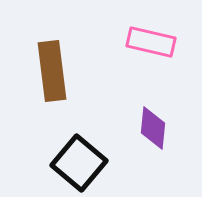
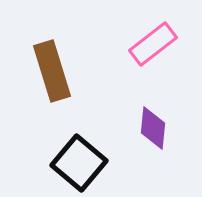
pink rectangle: moved 2 px right, 2 px down; rotated 51 degrees counterclockwise
brown rectangle: rotated 10 degrees counterclockwise
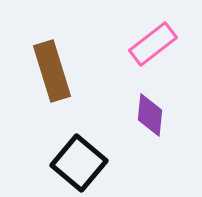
purple diamond: moved 3 px left, 13 px up
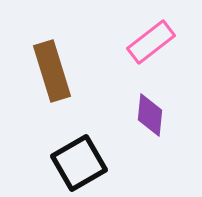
pink rectangle: moved 2 px left, 2 px up
black square: rotated 20 degrees clockwise
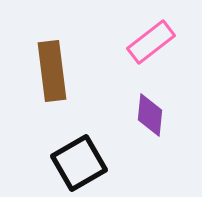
brown rectangle: rotated 10 degrees clockwise
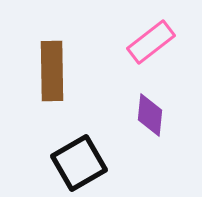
brown rectangle: rotated 6 degrees clockwise
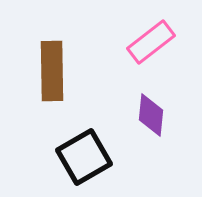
purple diamond: moved 1 px right
black square: moved 5 px right, 6 px up
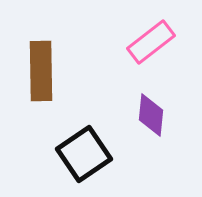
brown rectangle: moved 11 px left
black square: moved 3 px up; rotated 4 degrees counterclockwise
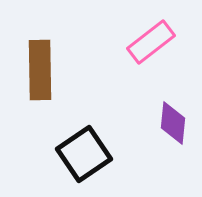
brown rectangle: moved 1 px left, 1 px up
purple diamond: moved 22 px right, 8 px down
